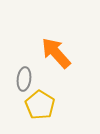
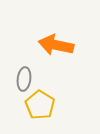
orange arrow: moved 8 px up; rotated 36 degrees counterclockwise
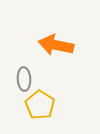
gray ellipse: rotated 10 degrees counterclockwise
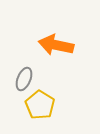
gray ellipse: rotated 25 degrees clockwise
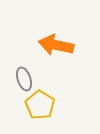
gray ellipse: rotated 40 degrees counterclockwise
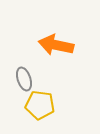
yellow pentagon: rotated 24 degrees counterclockwise
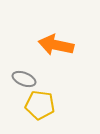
gray ellipse: rotated 50 degrees counterclockwise
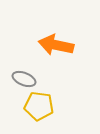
yellow pentagon: moved 1 px left, 1 px down
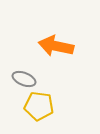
orange arrow: moved 1 px down
